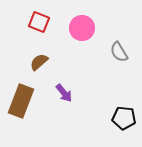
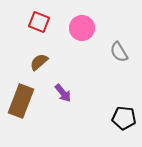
purple arrow: moved 1 px left
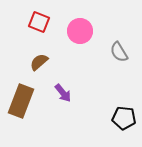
pink circle: moved 2 px left, 3 px down
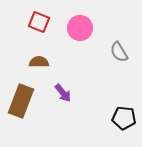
pink circle: moved 3 px up
brown semicircle: rotated 42 degrees clockwise
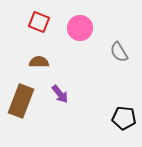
purple arrow: moved 3 px left, 1 px down
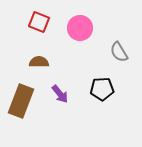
black pentagon: moved 22 px left, 29 px up; rotated 10 degrees counterclockwise
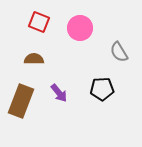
brown semicircle: moved 5 px left, 3 px up
purple arrow: moved 1 px left, 1 px up
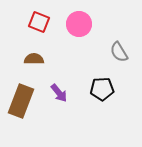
pink circle: moved 1 px left, 4 px up
